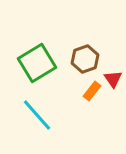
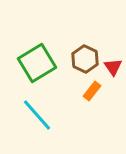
brown hexagon: rotated 16 degrees counterclockwise
red triangle: moved 12 px up
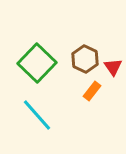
green square: rotated 15 degrees counterclockwise
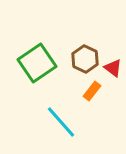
green square: rotated 12 degrees clockwise
red triangle: moved 1 px down; rotated 18 degrees counterclockwise
cyan line: moved 24 px right, 7 px down
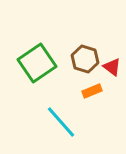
brown hexagon: rotated 8 degrees counterclockwise
red triangle: moved 1 px left, 1 px up
orange rectangle: rotated 30 degrees clockwise
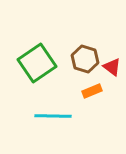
cyan line: moved 8 px left, 6 px up; rotated 48 degrees counterclockwise
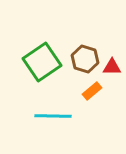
green square: moved 5 px right, 1 px up
red triangle: rotated 36 degrees counterclockwise
orange rectangle: rotated 18 degrees counterclockwise
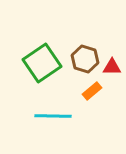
green square: moved 1 px down
